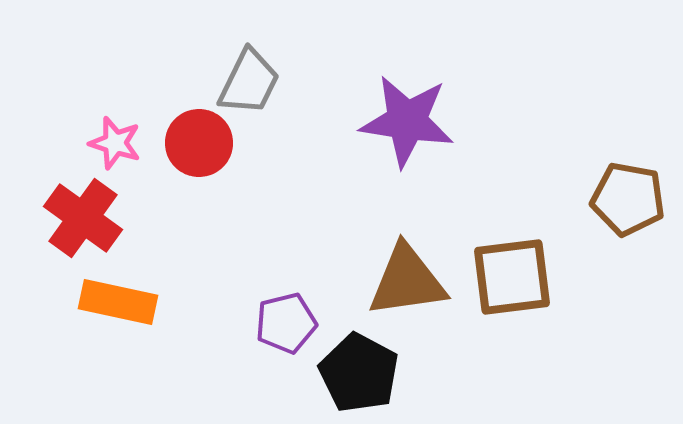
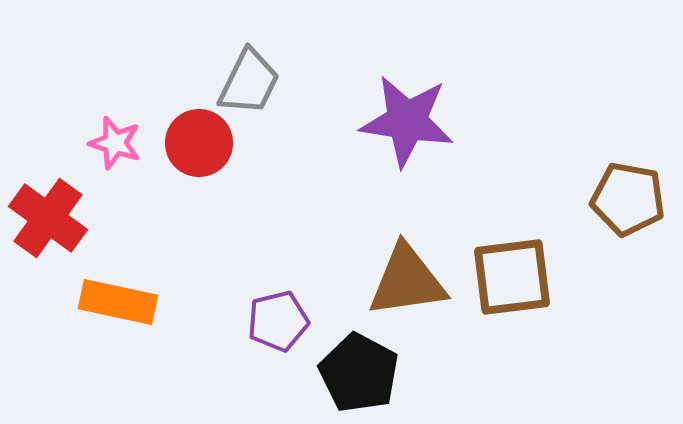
red cross: moved 35 px left
purple pentagon: moved 8 px left, 2 px up
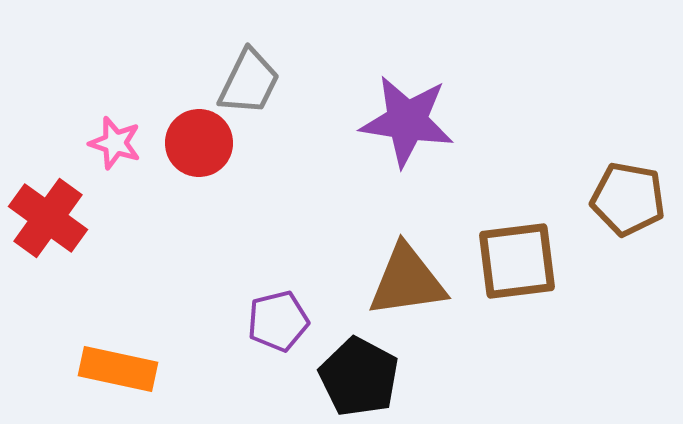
brown square: moved 5 px right, 16 px up
orange rectangle: moved 67 px down
black pentagon: moved 4 px down
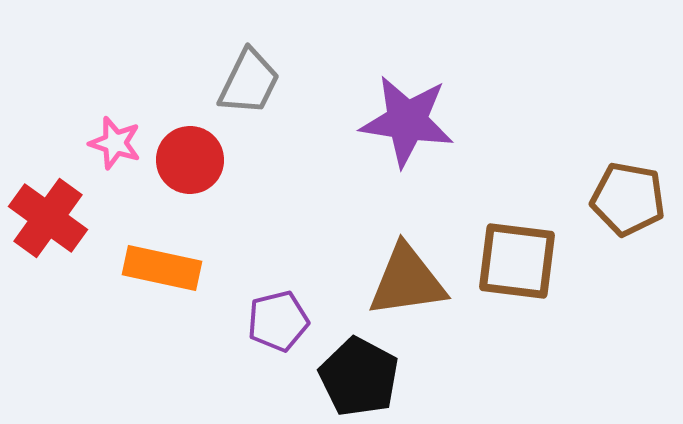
red circle: moved 9 px left, 17 px down
brown square: rotated 14 degrees clockwise
orange rectangle: moved 44 px right, 101 px up
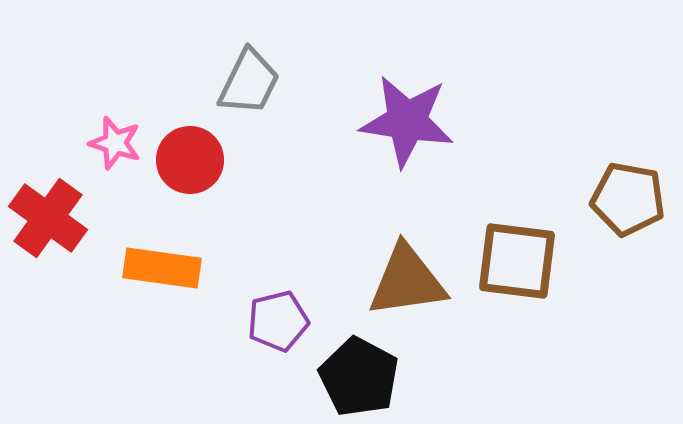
orange rectangle: rotated 4 degrees counterclockwise
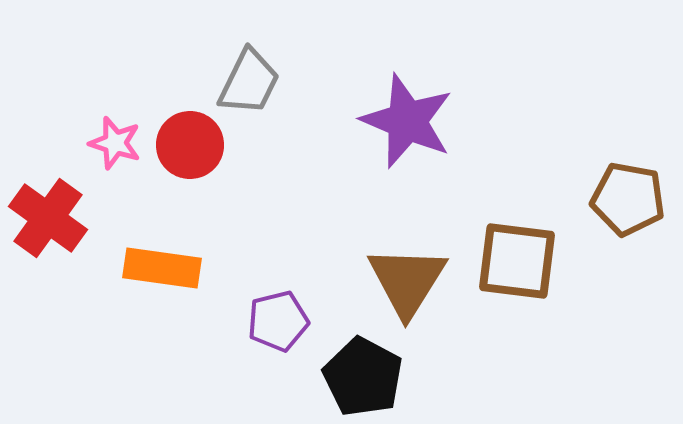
purple star: rotated 14 degrees clockwise
red circle: moved 15 px up
brown triangle: rotated 50 degrees counterclockwise
black pentagon: moved 4 px right
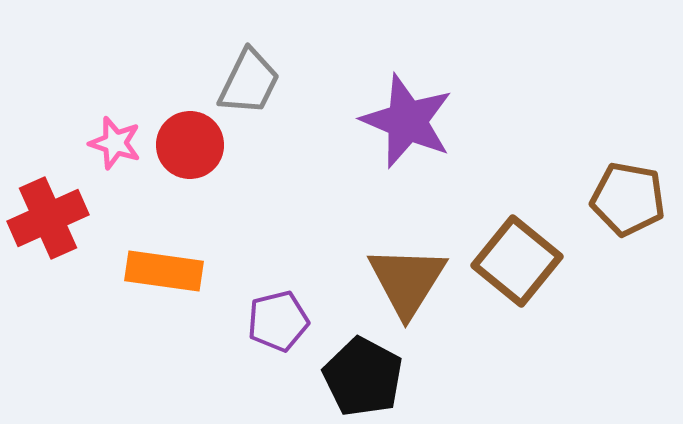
red cross: rotated 30 degrees clockwise
brown square: rotated 32 degrees clockwise
orange rectangle: moved 2 px right, 3 px down
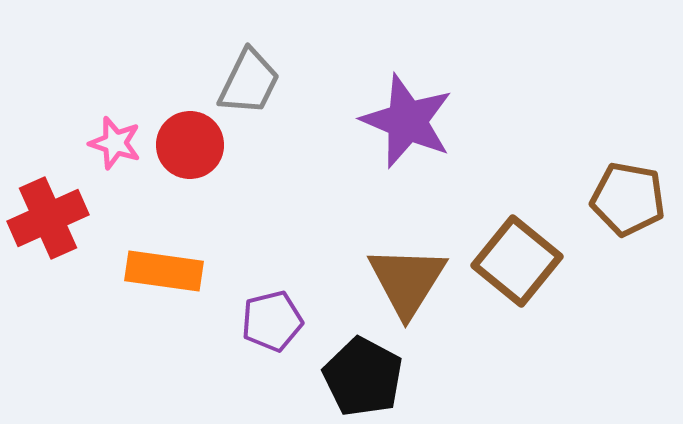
purple pentagon: moved 6 px left
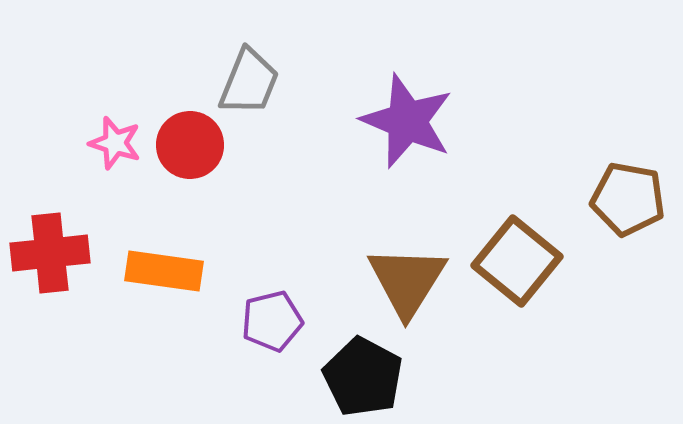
gray trapezoid: rotated 4 degrees counterclockwise
red cross: moved 2 px right, 35 px down; rotated 18 degrees clockwise
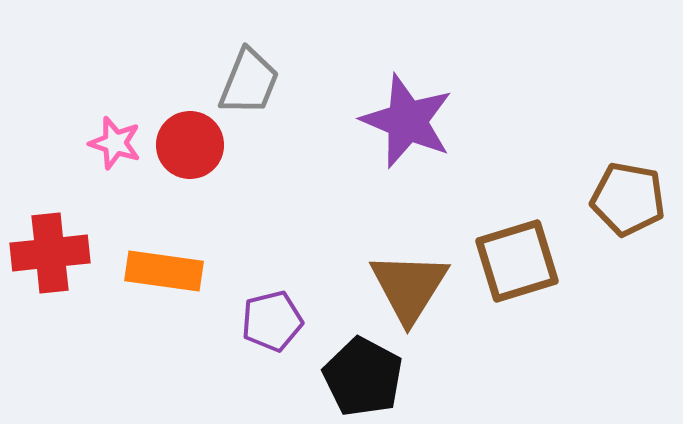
brown square: rotated 34 degrees clockwise
brown triangle: moved 2 px right, 6 px down
